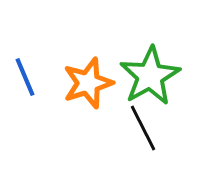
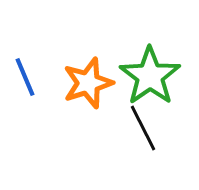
green star: rotated 6 degrees counterclockwise
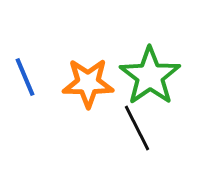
orange star: rotated 18 degrees clockwise
black line: moved 6 px left
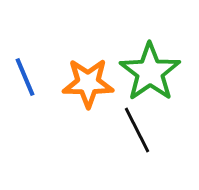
green star: moved 4 px up
black line: moved 2 px down
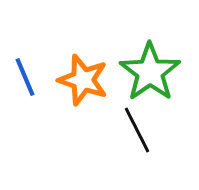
orange star: moved 5 px left, 3 px up; rotated 18 degrees clockwise
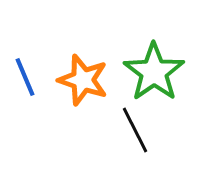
green star: moved 4 px right
black line: moved 2 px left
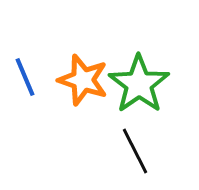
green star: moved 15 px left, 12 px down
black line: moved 21 px down
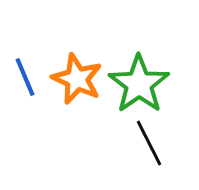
orange star: moved 6 px left, 1 px up; rotated 6 degrees clockwise
black line: moved 14 px right, 8 px up
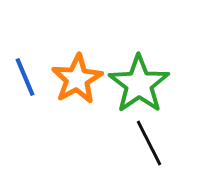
orange star: rotated 18 degrees clockwise
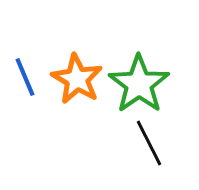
orange star: rotated 12 degrees counterclockwise
